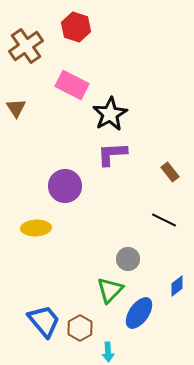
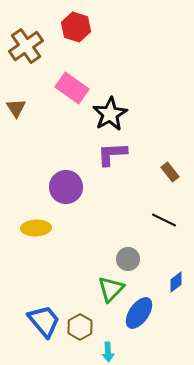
pink rectangle: moved 3 px down; rotated 8 degrees clockwise
purple circle: moved 1 px right, 1 px down
blue diamond: moved 1 px left, 4 px up
green triangle: moved 1 px right, 1 px up
brown hexagon: moved 1 px up
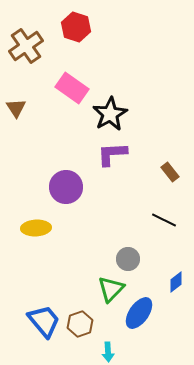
brown hexagon: moved 3 px up; rotated 10 degrees clockwise
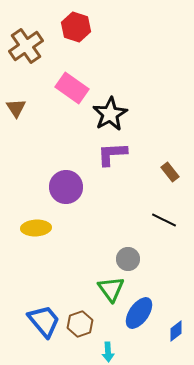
blue diamond: moved 49 px down
green triangle: rotated 20 degrees counterclockwise
